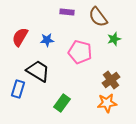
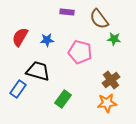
brown semicircle: moved 1 px right, 2 px down
green star: rotated 24 degrees clockwise
black trapezoid: rotated 15 degrees counterclockwise
blue rectangle: rotated 18 degrees clockwise
green rectangle: moved 1 px right, 4 px up
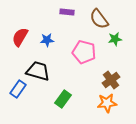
green star: moved 1 px right; rotated 16 degrees counterclockwise
pink pentagon: moved 4 px right
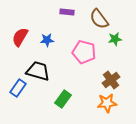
blue rectangle: moved 1 px up
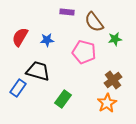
brown semicircle: moved 5 px left, 3 px down
brown cross: moved 2 px right
orange star: rotated 24 degrees counterclockwise
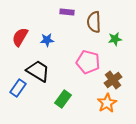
brown semicircle: rotated 35 degrees clockwise
pink pentagon: moved 4 px right, 10 px down
black trapezoid: rotated 15 degrees clockwise
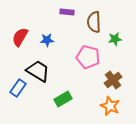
pink pentagon: moved 5 px up
green rectangle: rotated 24 degrees clockwise
orange star: moved 3 px right, 3 px down; rotated 18 degrees counterclockwise
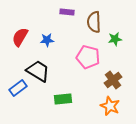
blue rectangle: rotated 18 degrees clockwise
green rectangle: rotated 24 degrees clockwise
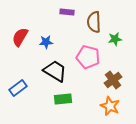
blue star: moved 1 px left, 2 px down
black trapezoid: moved 17 px right
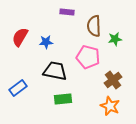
brown semicircle: moved 4 px down
black trapezoid: rotated 20 degrees counterclockwise
